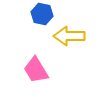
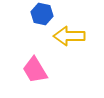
pink trapezoid: moved 1 px left
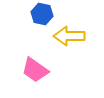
pink trapezoid: rotated 24 degrees counterclockwise
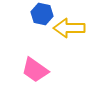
yellow arrow: moved 8 px up
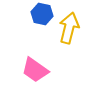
yellow arrow: rotated 104 degrees clockwise
